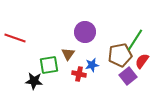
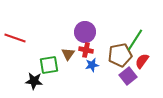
red cross: moved 7 px right, 24 px up
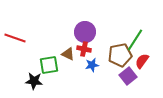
red cross: moved 2 px left, 1 px up
brown triangle: rotated 40 degrees counterclockwise
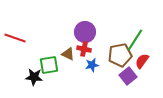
black star: moved 4 px up
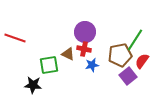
black star: moved 1 px left, 8 px down
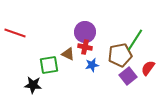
red line: moved 5 px up
red cross: moved 1 px right, 2 px up
red semicircle: moved 6 px right, 7 px down
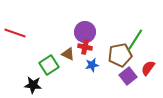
green square: rotated 24 degrees counterclockwise
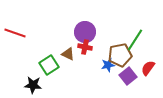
blue star: moved 16 px right
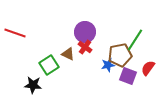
red cross: rotated 24 degrees clockwise
purple square: rotated 30 degrees counterclockwise
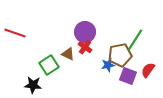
red semicircle: moved 2 px down
